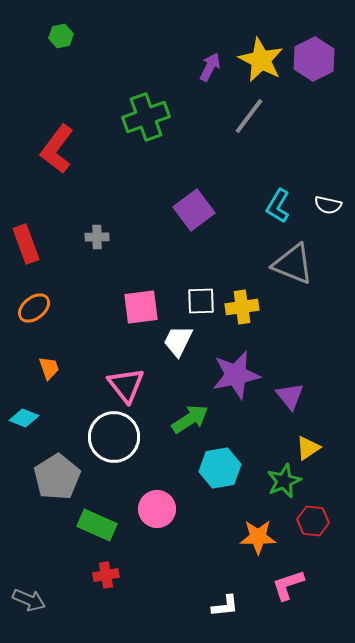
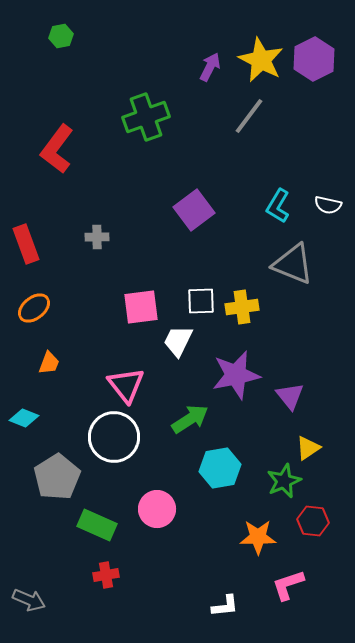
orange trapezoid: moved 5 px up; rotated 40 degrees clockwise
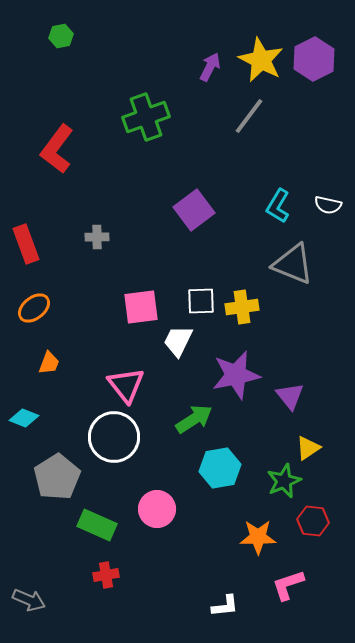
green arrow: moved 4 px right
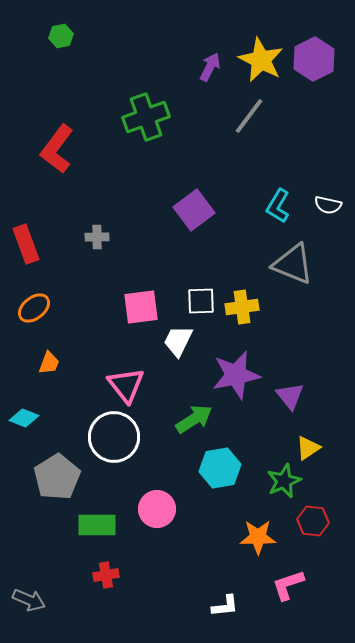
green rectangle: rotated 24 degrees counterclockwise
